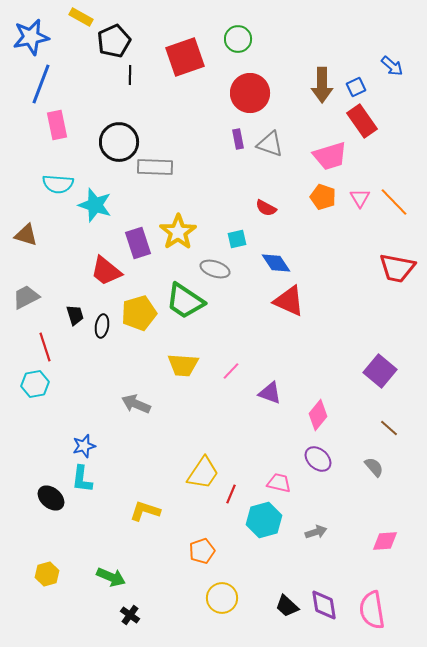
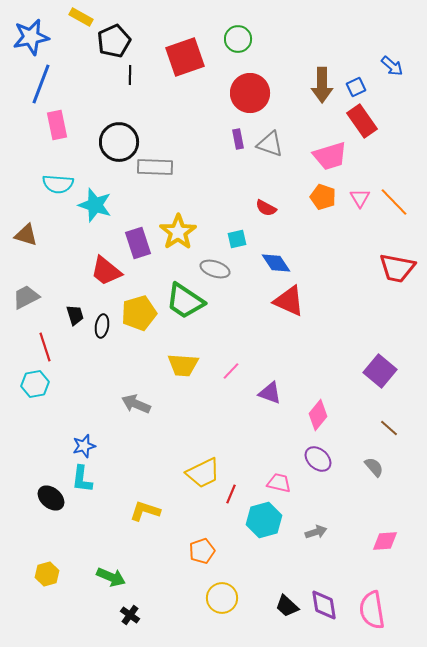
yellow trapezoid at (203, 473): rotated 30 degrees clockwise
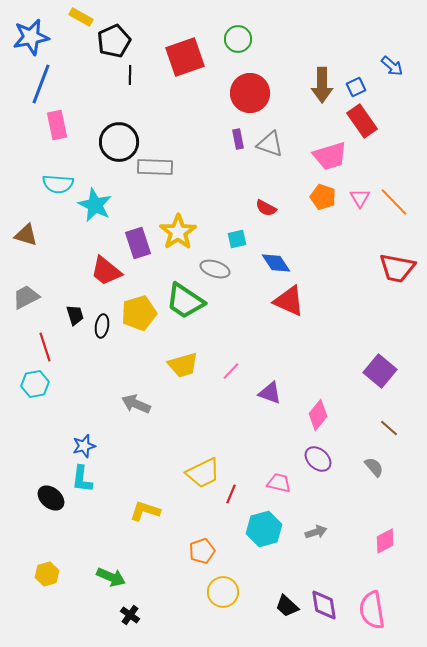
cyan star at (95, 205): rotated 8 degrees clockwise
yellow trapezoid at (183, 365): rotated 20 degrees counterclockwise
cyan hexagon at (264, 520): moved 9 px down
pink diamond at (385, 541): rotated 24 degrees counterclockwise
yellow circle at (222, 598): moved 1 px right, 6 px up
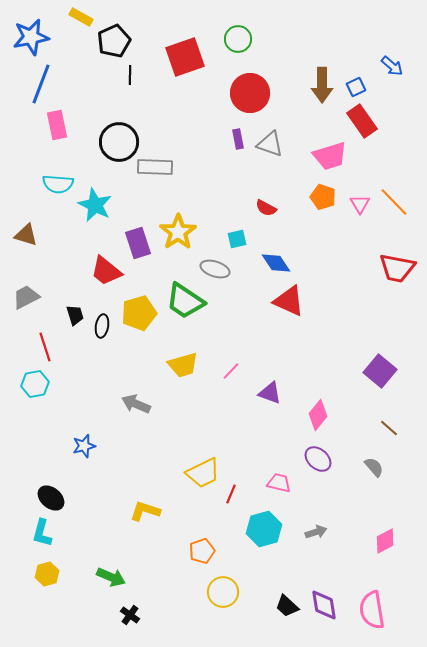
pink triangle at (360, 198): moved 6 px down
cyan L-shape at (82, 479): moved 40 px left, 54 px down; rotated 8 degrees clockwise
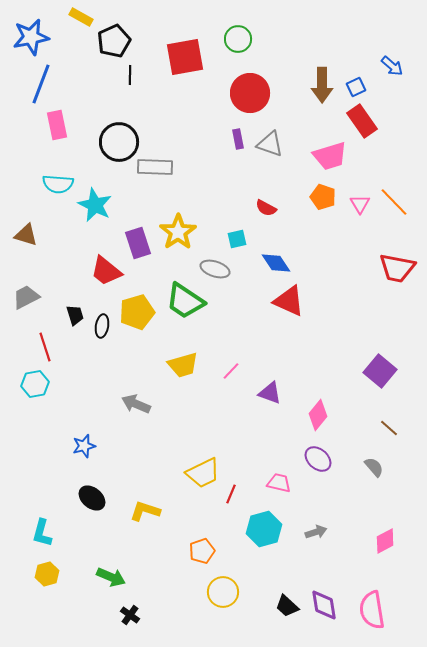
red square at (185, 57): rotated 9 degrees clockwise
yellow pentagon at (139, 313): moved 2 px left, 1 px up
black ellipse at (51, 498): moved 41 px right
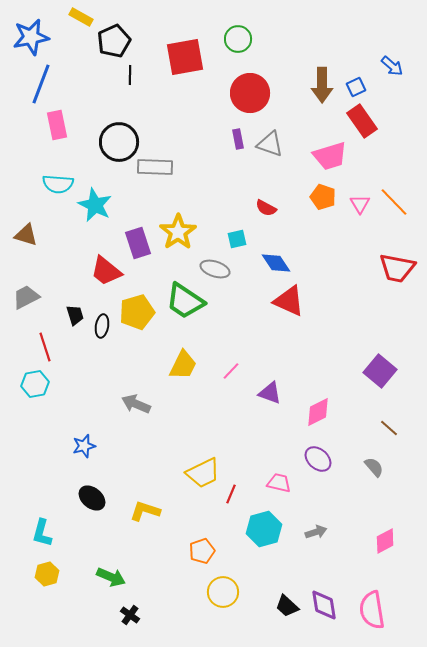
yellow trapezoid at (183, 365): rotated 48 degrees counterclockwise
pink diamond at (318, 415): moved 3 px up; rotated 24 degrees clockwise
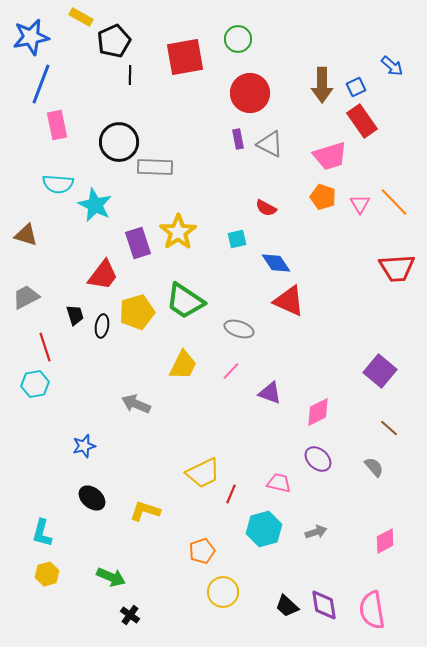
gray triangle at (270, 144): rotated 8 degrees clockwise
red trapezoid at (397, 268): rotated 15 degrees counterclockwise
gray ellipse at (215, 269): moved 24 px right, 60 px down
red trapezoid at (106, 271): moved 3 px left, 4 px down; rotated 92 degrees counterclockwise
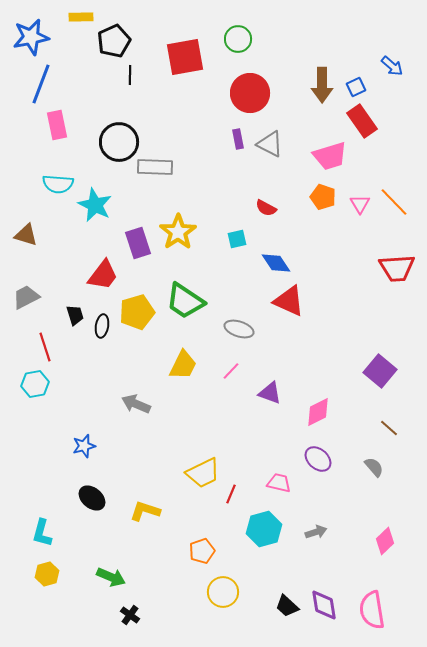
yellow rectangle at (81, 17): rotated 30 degrees counterclockwise
pink diamond at (385, 541): rotated 16 degrees counterclockwise
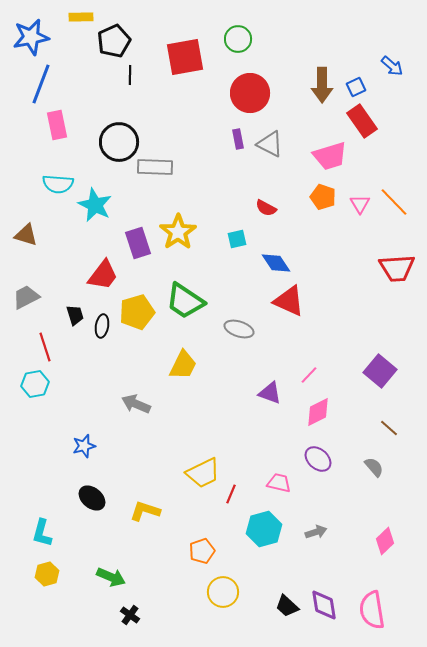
pink line at (231, 371): moved 78 px right, 4 px down
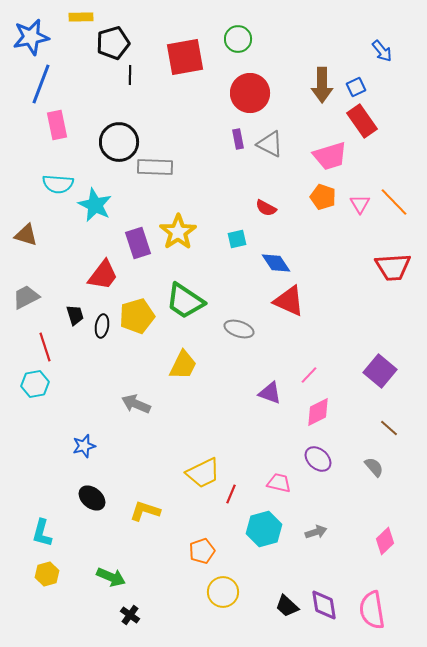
black pentagon at (114, 41): moved 1 px left, 2 px down; rotated 8 degrees clockwise
blue arrow at (392, 66): moved 10 px left, 15 px up; rotated 10 degrees clockwise
red trapezoid at (397, 268): moved 4 px left, 1 px up
yellow pentagon at (137, 312): moved 4 px down
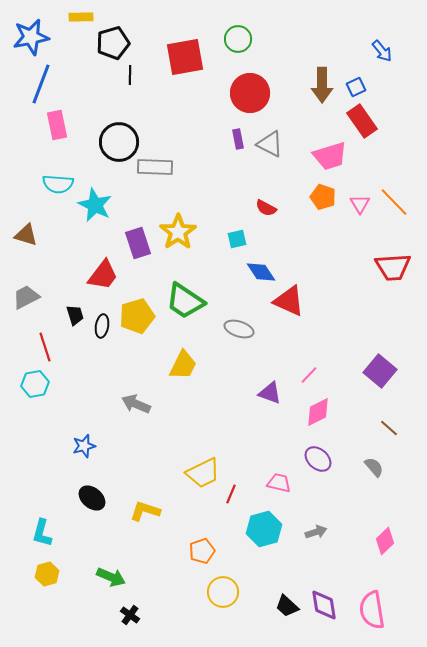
blue diamond at (276, 263): moved 15 px left, 9 px down
